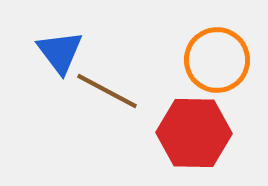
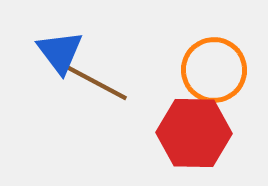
orange circle: moved 3 px left, 10 px down
brown line: moved 10 px left, 8 px up
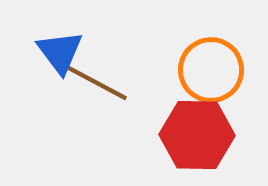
orange circle: moved 3 px left
red hexagon: moved 3 px right, 2 px down
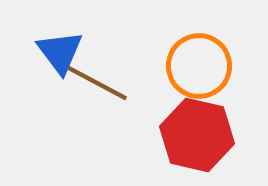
orange circle: moved 12 px left, 4 px up
red hexagon: rotated 12 degrees clockwise
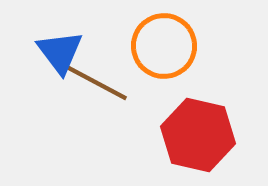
orange circle: moved 35 px left, 20 px up
red hexagon: moved 1 px right
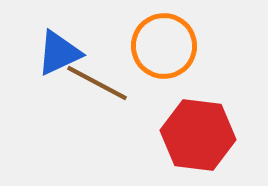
blue triangle: moved 1 px left, 1 px down; rotated 42 degrees clockwise
red hexagon: rotated 6 degrees counterclockwise
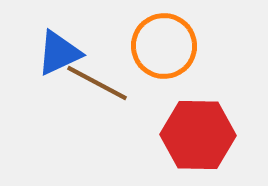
red hexagon: rotated 6 degrees counterclockwise
